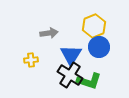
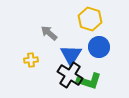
yellow hexagon: moved 4 px left, 7 px up; rotated 20 degrees counterclockwise
gray arrow: rotated 132 degrees counterclockwise
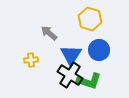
blue circle: moved 3 px down
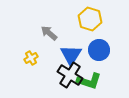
yellow cross: moved 2 px up; rotated 24 degrees counterclockwise
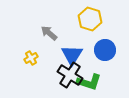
blue circle: moved 6 px right
blue triangle: moved 1 px right
green L-shape: moved 1 px down
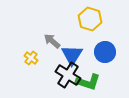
gray arrow: moved 3 px right, 8 px down
blue circle: moved 2 px down
yellow cross: rotated 24 degrees counterclockwise
black cross: moved 2 px left
green L-shape: moved 1 px left
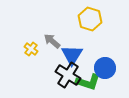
blue circle: moved 16 px down
yellow cross: moved 9 px up
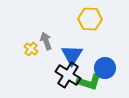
yellow hexagon: rotated 15 degrees counterclockwise
gray arrow: moved 6 px left; rotated 30 degrees clockwise
green L-shape: moved 1 px right
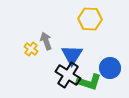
blue circle: moved 5 px right
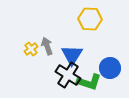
gray arrow: moved 1 px right, 5 px down
yellow cross: rotated 16 degrees clockwise
